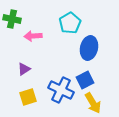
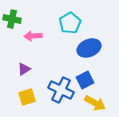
blue ellipse: rotated 55 degrees clockwise
yellow square: moved 1 px left
yellow arrow: moved 2 px right; rotated 30 degrees counterclockwise
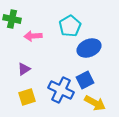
cyan pentagon: moved 3 px down
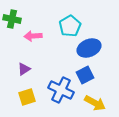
blue square: moved 5 px up
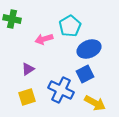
pink arrow: moved 11 px right, 3 px down; rotated 12 degrees counterclockwise
blue ellipse: moved 1 px down
purple triangle: moved 4 px right
blue square: moved 1 px up
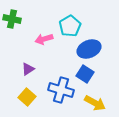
blue square: rotated 30 degrees counterclockwise
blue cross: rotated 10 degrees counterclockwise
yellow square: rotated 30 degrees counterclockwise
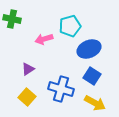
cyan pentagon: rotated 15 degrees clockwise
blue square: moved 7 px right, 2 px down
blue cross: moved 1 px up
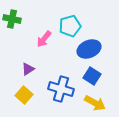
pink arrow: rotated 36 degrees counterclockwise
yellow square: moved 3 px left, 2 px up
